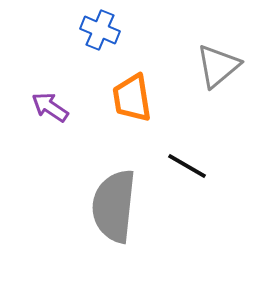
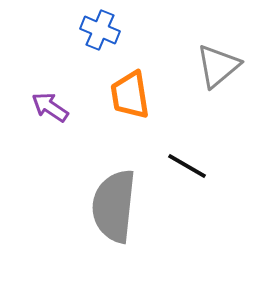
orange trapezoid: moved 2 px left, 3 px up
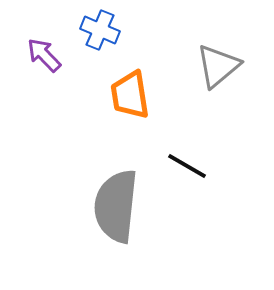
purple arrow: moved 6 px left, 52 px up; rotated 12 degrees clockwise
gray semicircle: moved 2 px right
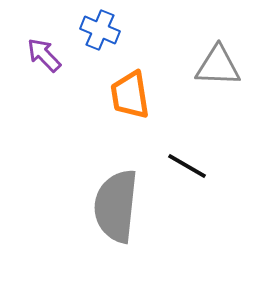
gray triangle: rotated 42 degrees clockwise
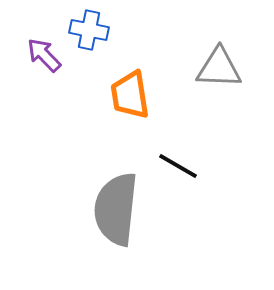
blue cross: moved 11 px left; rotated 12 degrees counterclockwise
gray triangle: moved 1 px right, 2 px down
black line: moved 9 px left
gray semicircle: moved 3 px down
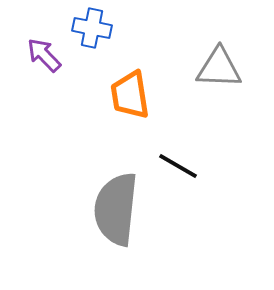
blue cross: moved 3 px right, 2 px up
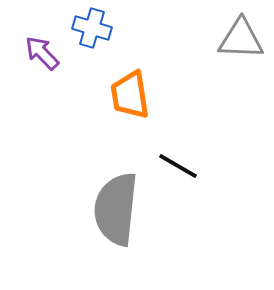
blue cross: rotated 6 degrees clockwise
purple arrow: moved 2 px left, 2 px up
gray triangle: moved 22 px right, 29 px up
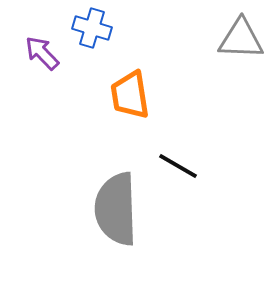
gray semicircle: rotated 8 degrees counterclockwise
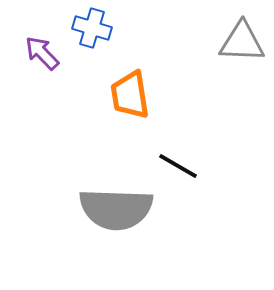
gray triangle: moved 1 px right, 3 px down
gray semicircle: rotated 86 degrees counterclockwise
